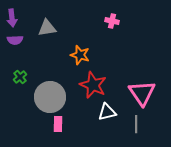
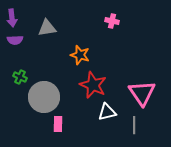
green cross: rotated 24 degrees counterclockwise
gray circle: moved 6 px left
gray line: moved 2 px left, 1 px down
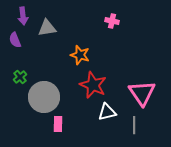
purple arrow: moved 11 px right, 2 px up
purple semicircle: rotated 70 degrees clockwise
green cross: rotated 24 degrees clockwise
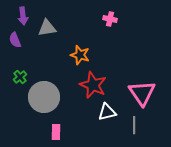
pink cross: moved 2 px left, 2 px up
pink rectangle: moved 2 px left, 8 px down
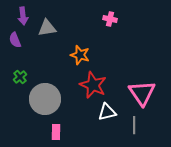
gray circle: moved 1 px right, 2 px down
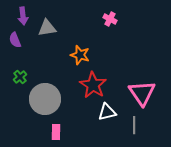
pink cross: rotated 16 degrees clockwise
red star: rotated 8 degrees clockwise
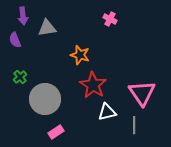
pink rectangle: rotated 56 degrees clockwise
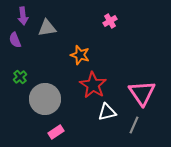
pink cross: moved 2 px down; rotated 32 degrees clockwise
gray line: rotated 24 degrees clockwise
